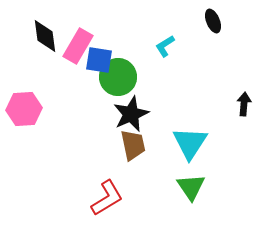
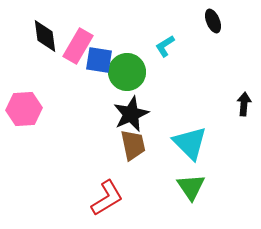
green circle: moved 9 px right, 5 px up
cyan triangle: rotated 18 degrees counterclockwise
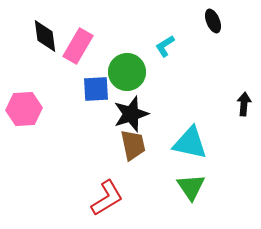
blue square: moved 3 px left, 29 px down; rotated 12 degrees counterclockwise
black star: rotated 6 degrees clockwise
cyan triangle: rotated 33 degrees counterclockwise
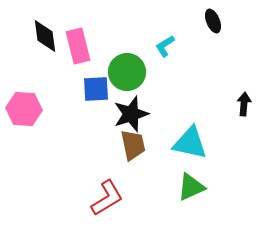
pink rectangle: rotated 44 degrees counterclockwise
pink hexagon: rotated 8 degrees clockwise
green triangle: rotated 40 degrees clockwise
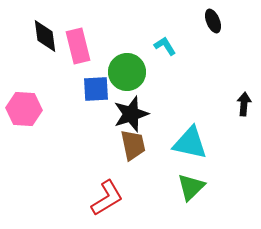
cyan L-shape: rotated 90 degrees clockwise
green triangle: rotated 20 degrees counterclockwise
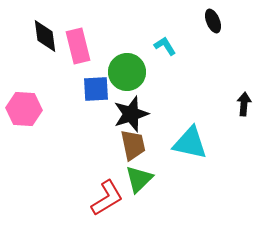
green triangle: moved 52 px left, 8 px up
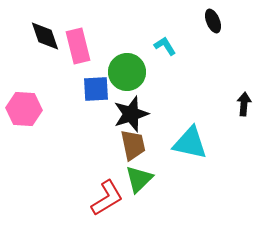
black diamond: rotated 12 degrees counterclockwise
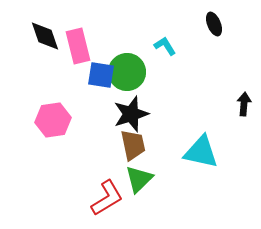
black ellipse: moved 1 px right, 3 px down
blue square: moved 5 px right, 14 px up; rotated 12 degrees clockwise
pink hexagon: moved 29 px right, 11 px down; rotated 12 degrees counterclockwise
cyan triangle: moved 11 px right, 9 px down
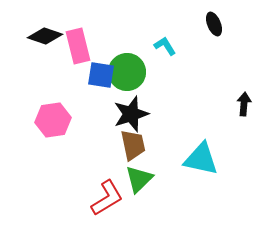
black diamond: rotated 52 degrees counterclockwise
cyan triangle: moved 7 px down
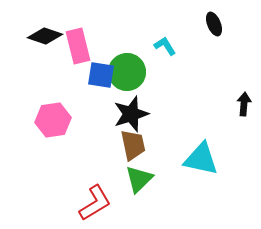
red L-shape: moved 12 px left, 5 px down
